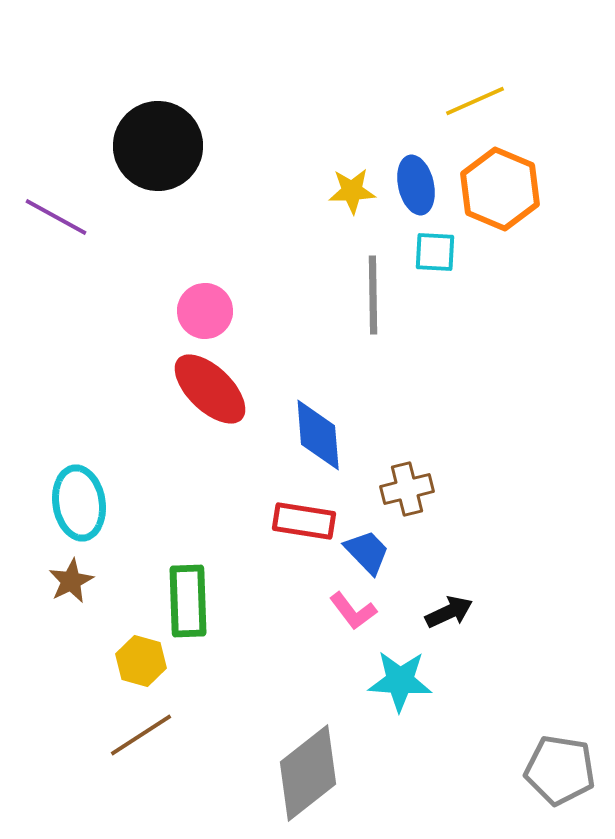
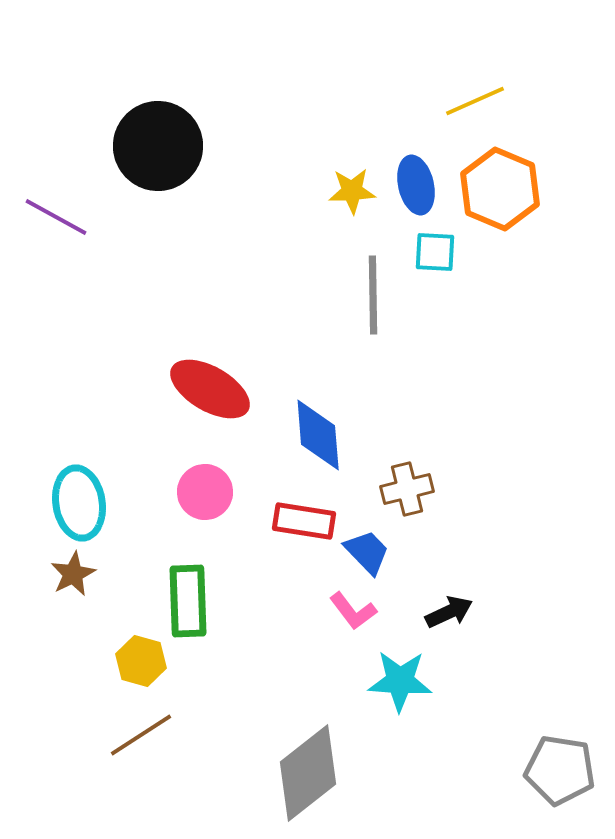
pink circle: moved 181 px down
red ellipse: rotated 14 degrees counterclockwise
brown star: moved 2 px right, 7 px up
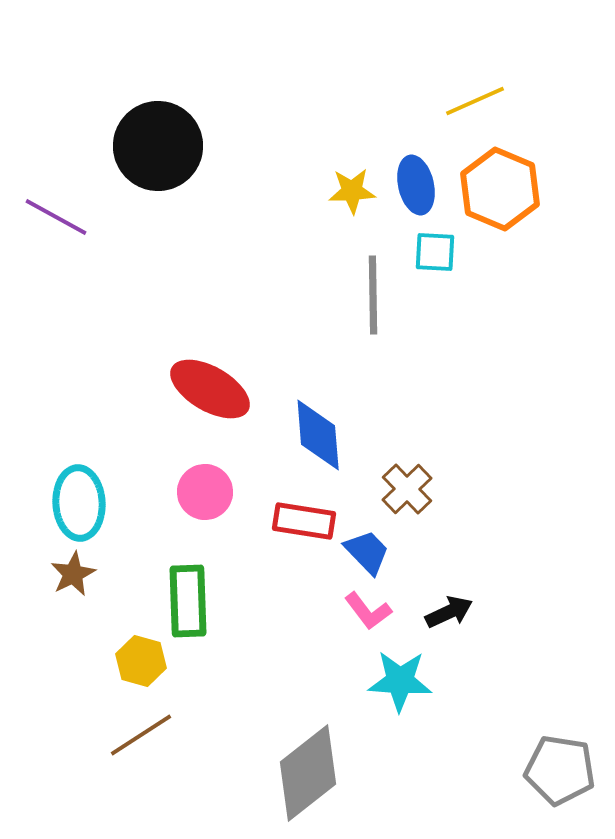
brown cross: rotated 30 degrees counterclockwise
cyan ellipse: rotated 6 degrees clockwise
pink L-shape: moved 15 px right
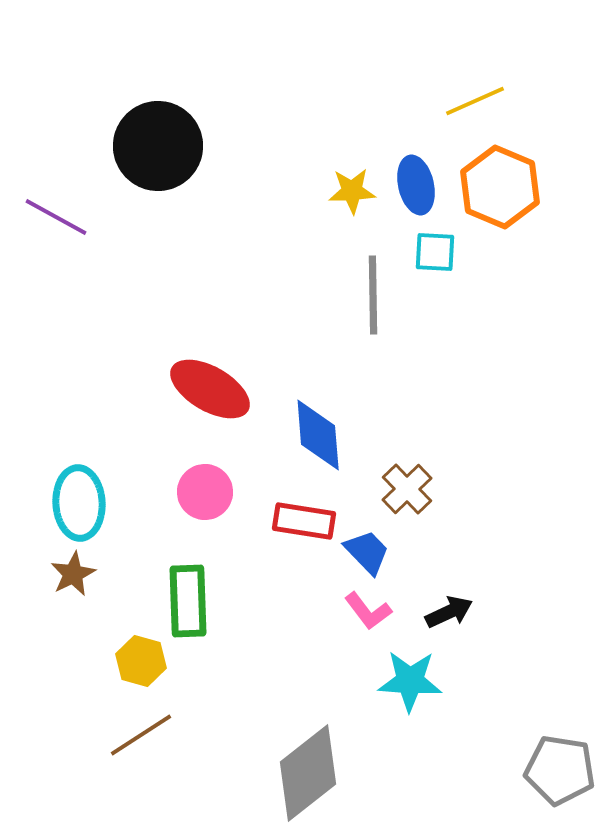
orange hexagon: moved 2 px up
cyan star: moved 10 px right
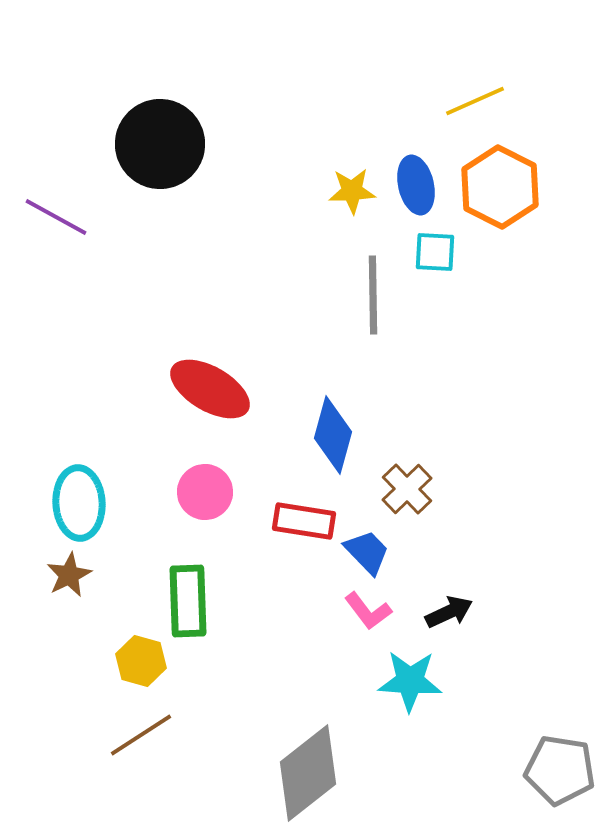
black circle: moved 2 px right, 2 px up
orange hexagon: rotated 4 degrees clockwise
blue diamond: moved 15 px right; rotated 20 degrees clockwise
brown star: moved 4 px left, 1 px down
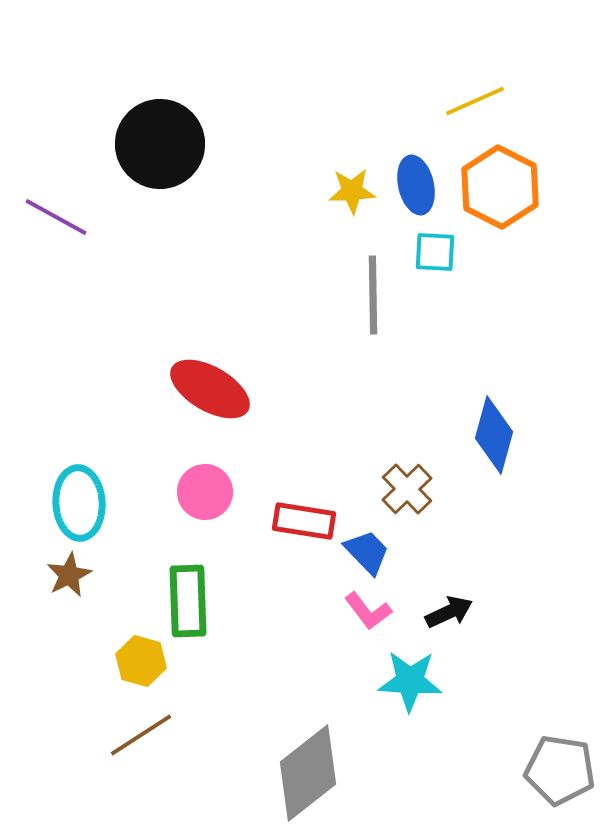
blue diamond: moved 161 px right
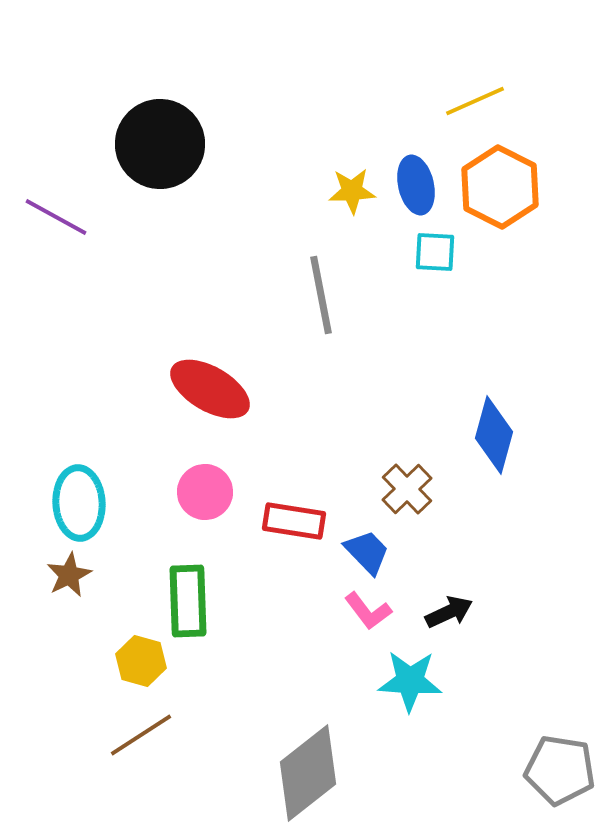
gray line: moved 52 px left; rotated 10 degrees counterclockwise
red rectangle: moved 10 px left
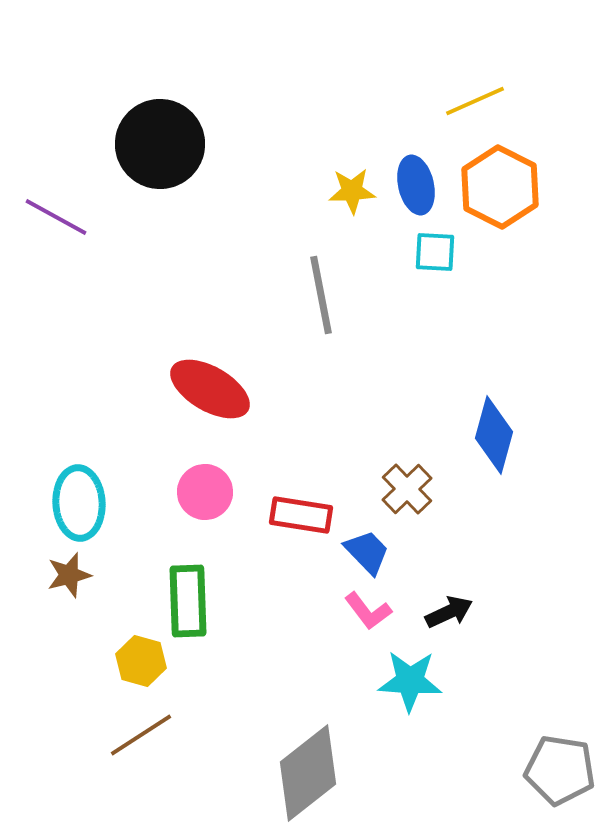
red rectangle: moved 7 px right, 6 px up
brown star: rotated 12 degrees clockwise
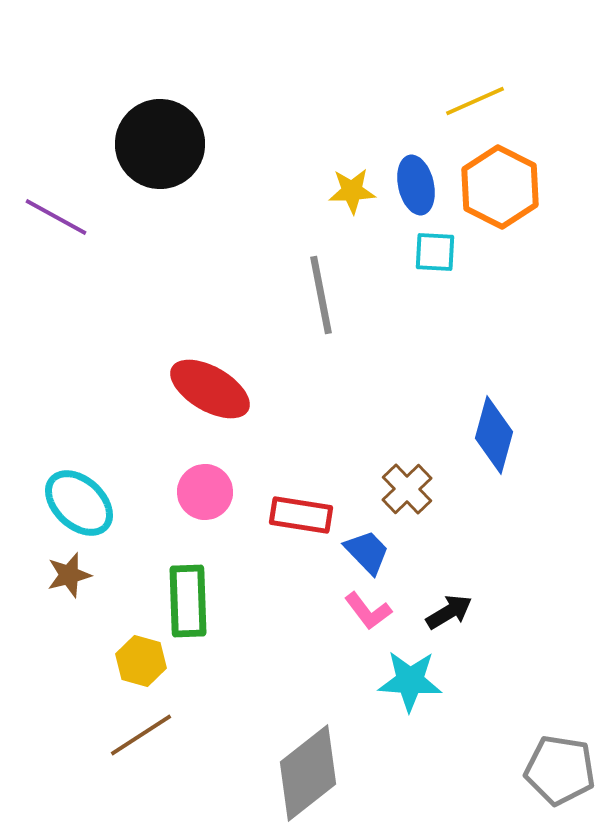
cyan ellipse: rotated 44 degrees counterclockwise
black arrow: rotated 6 degrees counterclockwise
